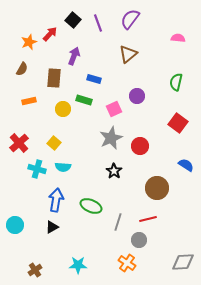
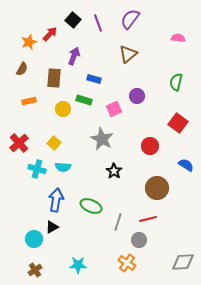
gray star: moved 9 px left, 1 px down; rotated 20 degrees counterclockwise
red circle: moved 10 px right
cyan circle: moved 19 px right, 14 px down
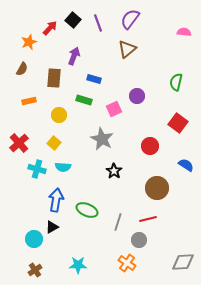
red arrow: moved 6 px up
pink semicircle: moved 6 px right, 6 px up
brown triangle: moved 1 px left, 5 px up
yellow circle: moved 4 px left, 6 px down
green ellipse: moved 4 px left, 4 px down
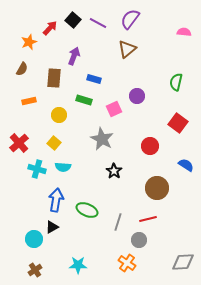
purple line: rotated 42 degrees counterclockwise
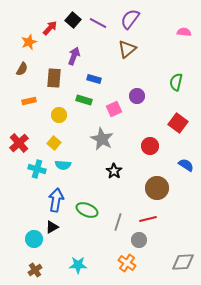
cyan semicircle: moved 2 px up
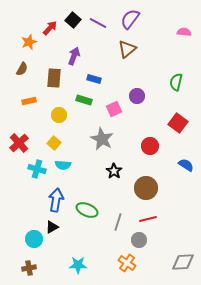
brown circle: moved 11 px left
brown cross: moved 6 px left, 2 px up; rotated 24 degrees clockwise
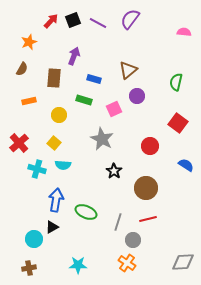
black square: rotated 28 degrees clockwise
red arrow: moved 1 px right, 7 px up
brown triangle: moved 1 px right, 21 px down
green ellipse: moved 1 px left, 2 px down
gray circle: moved 6 px left
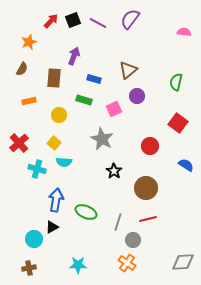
cyan semicircle: moved 1 px right, 3 px up
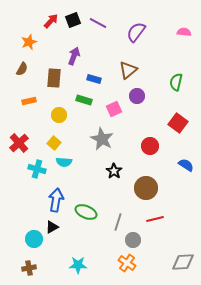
purple semicircle: moved 6 px right, 13 px down
red line: moved 7 px right
